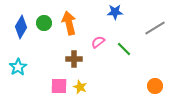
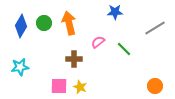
blue diamond: moved 1 px up
cyan star: moved 2 px right; rotated 24 degrees clockwise
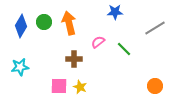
green circle: moved 1 px up
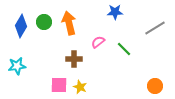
cyan star: moved 3 px left, 1 px up
pink square: moved 1 px up
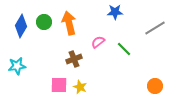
brown cross: rotated 21 degrees counterclockwise
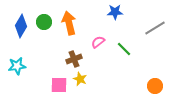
yellow star: moved 8 px up
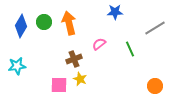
pink semicircle: moved 1 px right, 2 px down
green line: moved 6 px right; rotated 21 degrees clockwise
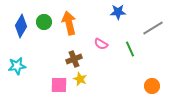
blue star: moved 3 px right
gray line: moved 2 px left
pink semicircle: moved 2 px right; rotated 112 degrees counterclockwise
orange circle: moved 3 px left
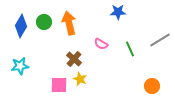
gray line: moved 7 px right, 12 px down
brown cross: rotated 28 degrees counterclockwise
cyan star: moved 3 px right
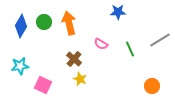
pink square: moved 16 px left; rotated 24 degrees clockwise
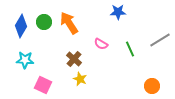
orange arrow: rotated 20 degrees counterclockwise
cyan star: moved 5 px right, 6 px up; rotated 12 degrees clockwise
